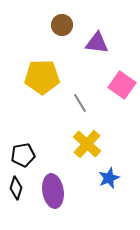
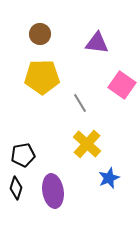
brown circle: moved 22 px left, 9 px down
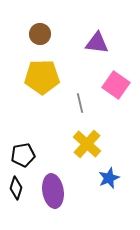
pink square: moved 6 px left
gray line: rotated 18 degrees clockwise
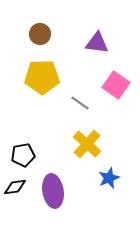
gray line: rotated 42 degrees counterclockwise
black diamond: moved 1 px left, 1 px up; rotated 65 degrees clockwise
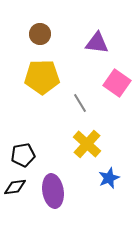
pink square: moved 1 px right, 2 px up
gray line: rotated 24 degrees clockwise
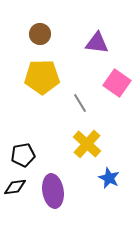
blue star: rotated 25 degrees counterclockwise
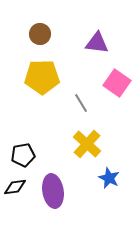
gray line: moved 1 px right
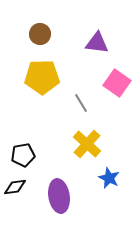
purple ellipse: moved 6 px right, 5 px down
